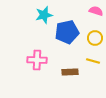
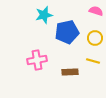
pink cross: rotated 12 degrees counterclockwise
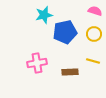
pink semicircle: moved 1 px left
blue pentagon: moved 2 px left
yellow circle: moved 1 px left, 4 px up
pink cross: moved 3 px down
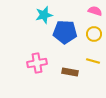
blue pentagon: rotated 15 degrees clockwise
brown rectangle: rotated 14 degrees clockwise
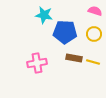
cyan star: rotated 24 degrees clockwise
yellow line: moved 1 px down
brown rectangle: moved 4 px right, 14 px up
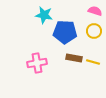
yellow circle: moved 3 px up
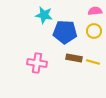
pink semicircle: rotated 24 degrees counterclockwise
pink cross: rotated 18 degrees clockwise
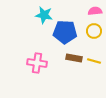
yellow line: moved 1 px right, 1 px up
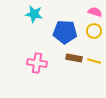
pink semicircle: moved 1 px down; rotated 24 degrees clockwise
cyan star: moved 10 px left, 1 px up
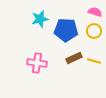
cyan star: moved 6 px right, 5 px down; rotated 24 degrees counterclockwise
blue pentagon: moved 1 px right, 2 px up
brown rectangle: rotated 35 degrees counterclockwise
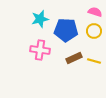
pink cross: moved 3 px right, 13 px up
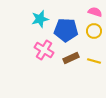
pink cross: moved 4 px right; rotated 24 degrees clockwise
brown rectangle: moved 3 px left
